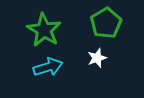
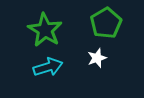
green star: moved 1 px right
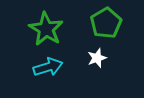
green star: moved 1 px right, 1 px up
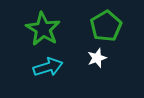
green pentagon: moved 3 px down
green star: moved 3 px left
